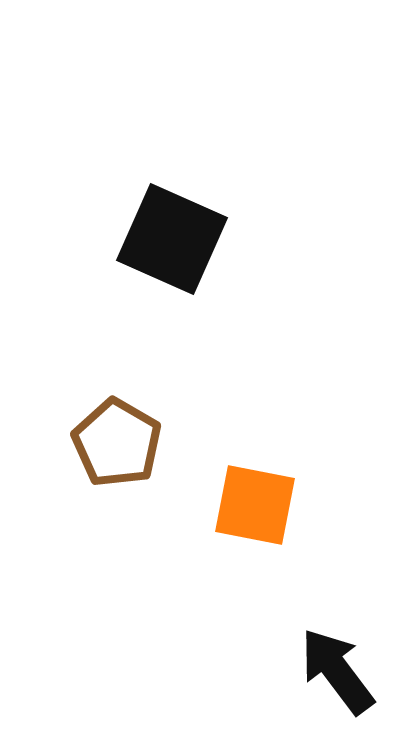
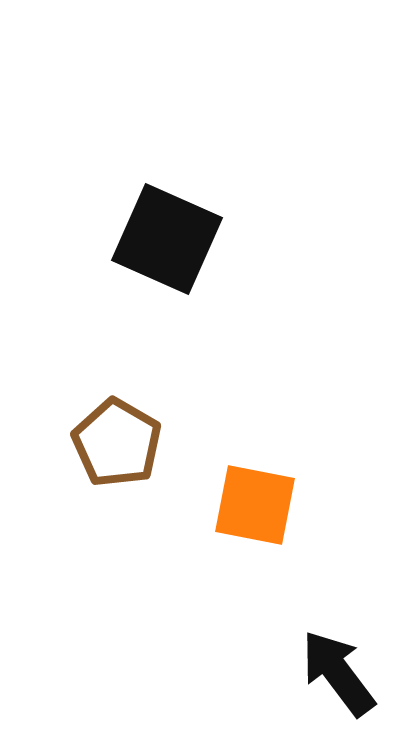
black square: moved 5 px left
black arrow: moved 1 px right, 2 px down
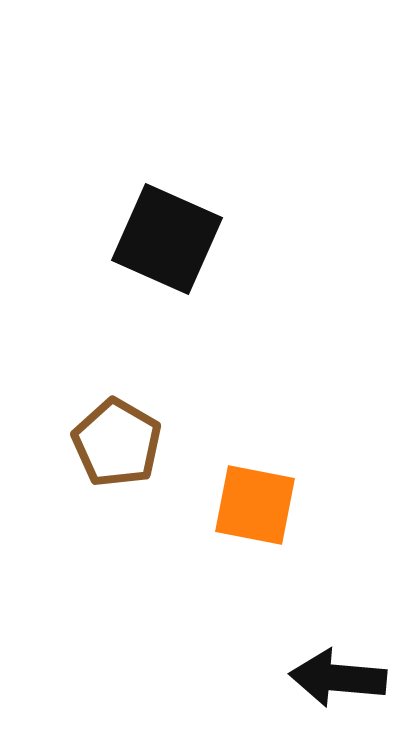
black arrow: moved 5 px down; rotated 48 degrees counterclockwise
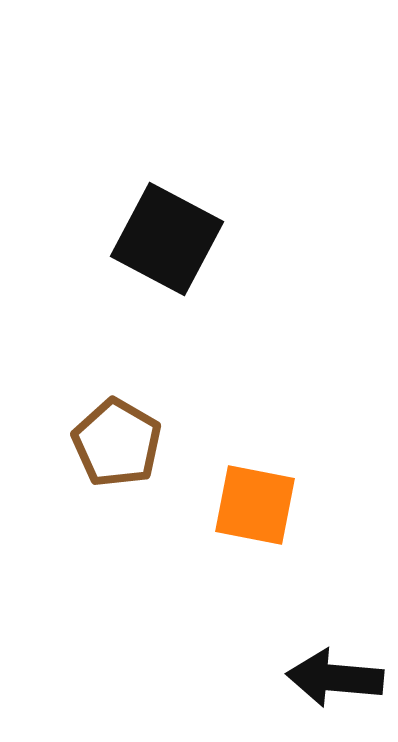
black square: rotated 4 degrees clockwise
black arrow: moved 3 px left
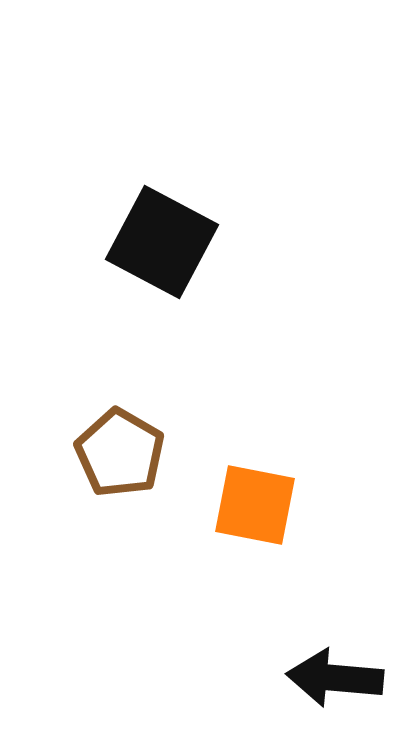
black square: moved 5 px left, 3 px down
brown pentagon: moved 3 px right, 10 px down
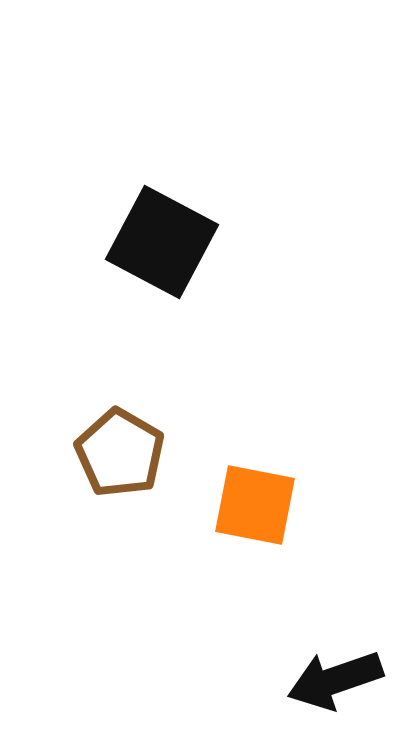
black arrow: moved 2 px down; rotated 24 degrees counterclockwise
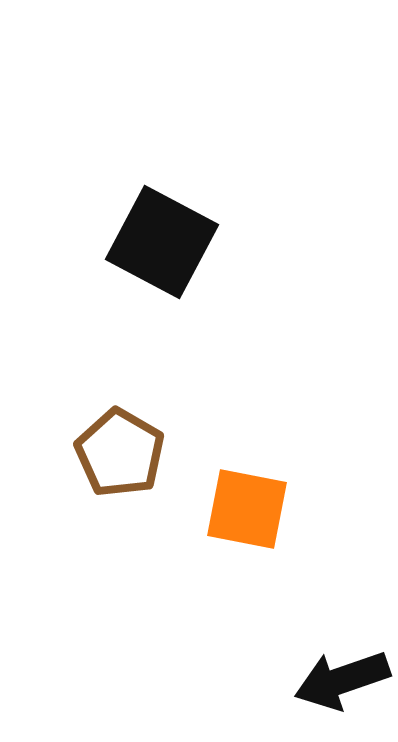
orange square: moved 8 px left, 4 px down
black arrow: moved 7 px right
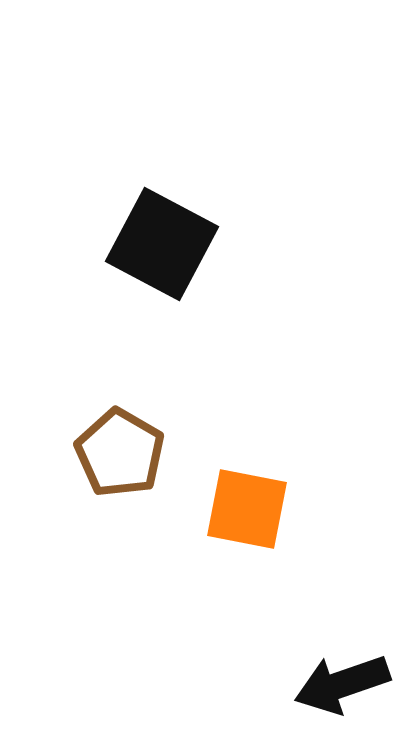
black square: moved 2 px down
black arrow: moved 4 px down
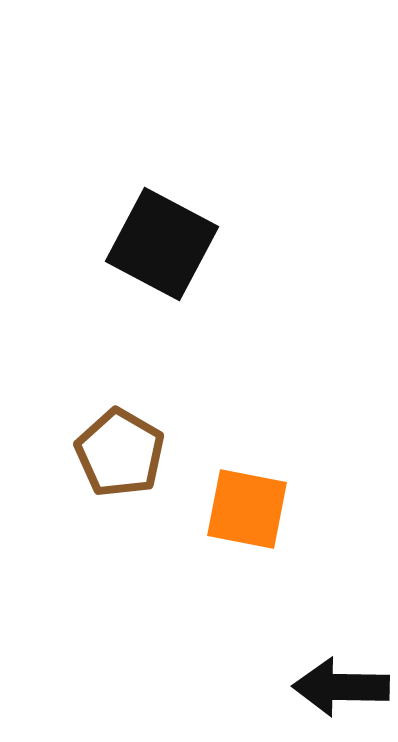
black arrow: moved 1 px left, 3 px down; rotated 20 degrees clockwise
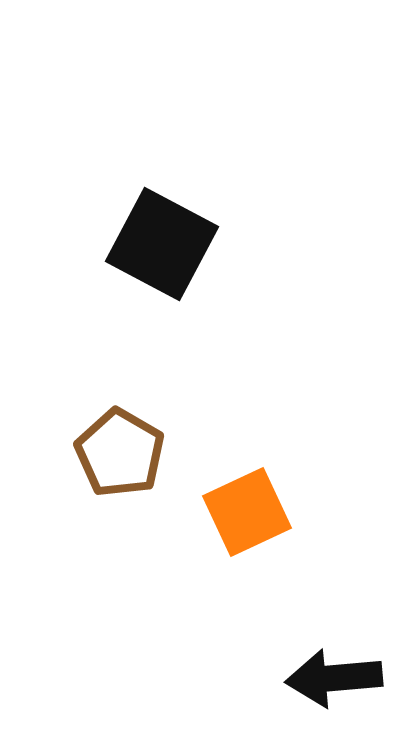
orange square: moved 3 px down; rotated 36 degrees counterclockwise
black arrow: moved 7 px left, 9 px up; rotated 6 degrees counterclockwise
